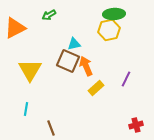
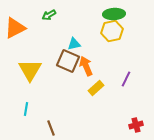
yellow hexagon: moved 3 px right, 1 px down
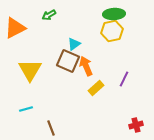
cyan triangle: rotated 24 degrees counterclockwise
purple line: moved 2 px left
cyan line: rotated 64 degrees clockwise
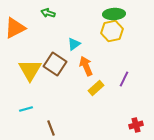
green arrow: moved 1 px left, 2 px up; rotated 48 degrees clockwise
brown square: moved 13 px left, 3 px down; rotated 10 degrees clockwise
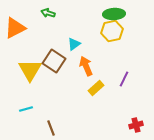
brown square: moved 1 px left, 3 px up
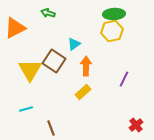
orange arrow: rotated 24 degrees clockwise
yellow rectangle: moved 13 px left, 4 px down
red cross: rotated 24 degrees counterclockwise
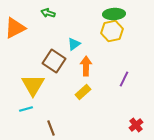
yellow triangle: moved 3 px right, 15 px down
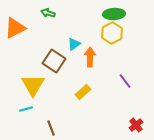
yellow hexagon: moved 2 px down; rotated 15 degrees counterclockwise
orange arrow: moved 4 px right, 9 px up
purple line: moved 1 px right, 2 px down; rotated 63 degrees counterclockwise
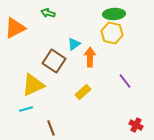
yellow hexagon: rotated 20 degrees counterclockwise
yellow triangle: rotated 35 degrees clockwise
red cross: rotated 24 degrees counterclockwise
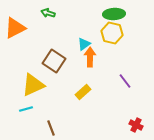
cyan triangle: moved 10 px right
